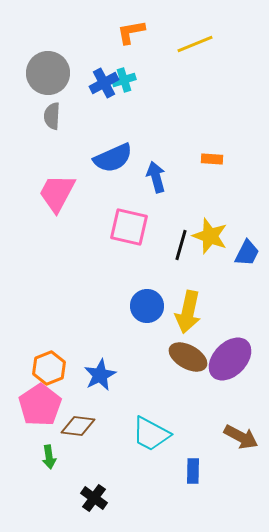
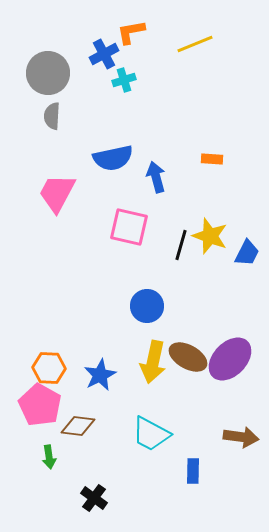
blue cross: moved 29 px up
blue semicircle: rotated 12 degrees clockwise
yellow arrow: moved 35 px left, 50 px down
orange hexagon: rotated 24 degrees clockwise
pink pentagon: rotated 9 degrees counterclockwise
brown arrow: rotated 20 degrees counterclockwise
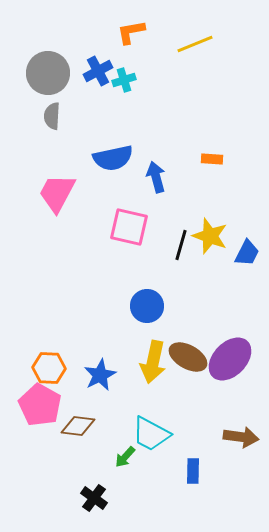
blue cross: moved 6 px left, 17 px down
green arrow: moved 76 px right; rotated 50 degrees clockwise
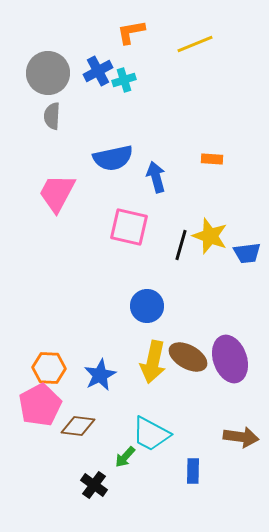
blue trapezoid: rotated 56 degrees clockwise
purple ellipse: rotated 63 degrees counterclockwise
pink pentagon: rotated 15 degrees clockwise
black cross: moved 13 px up
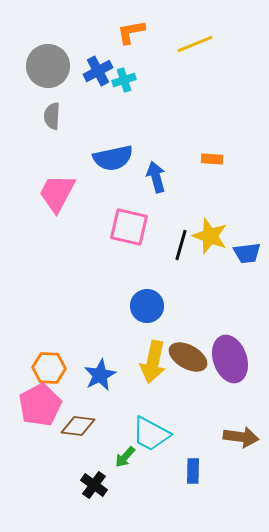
gray circle: moved 7 px up
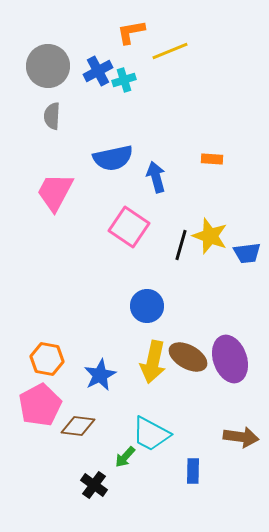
yellow line: moved 25 px left, 7 px down
pink trapezoid: moved 2 px left, 1 px up
pink square: rotated 21 degrees clockwise
orange hexagon: moved 2 px left, 9 px up; rotated 8 degrees clockwise
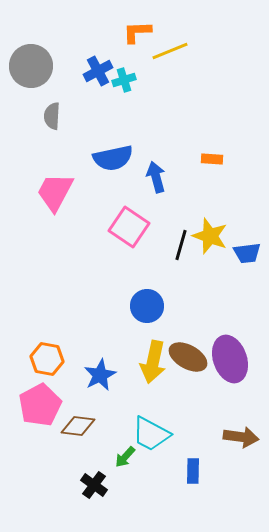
orange L-shape: moved 6 px right; rotated 8 degrees clockwise
gray circle: moved 17 px left
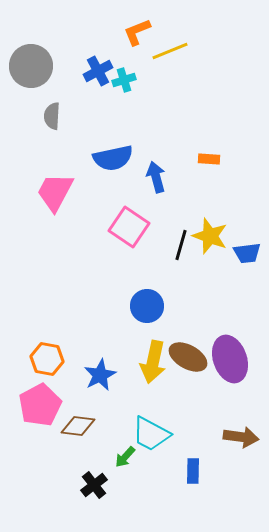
orange L-shape: rotated 20 degrees counterclockwise
orange rectangle: moved 3 px left
black cross: rotated 16 degrees clockwise
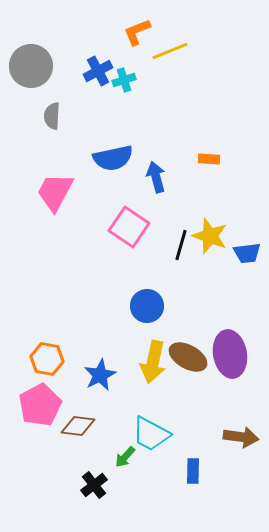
purple ellipse: moved 5 px up; rotated 9 degrees clockwise
